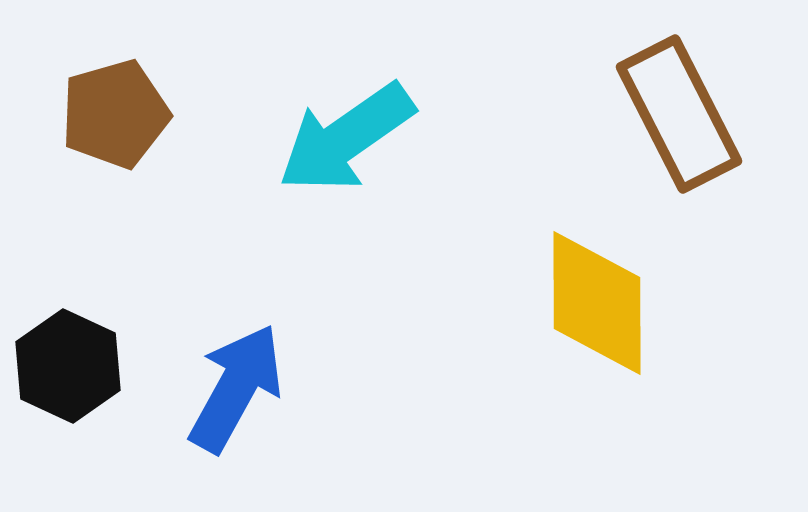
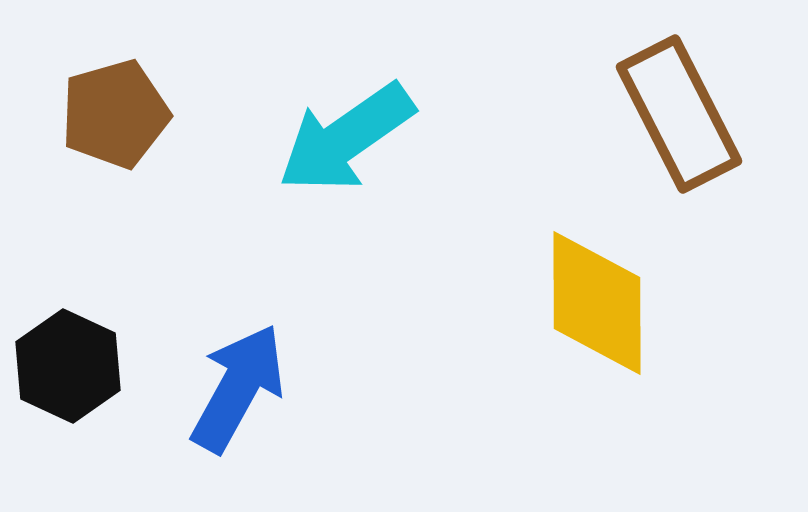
blue arrow: moved 2 px right
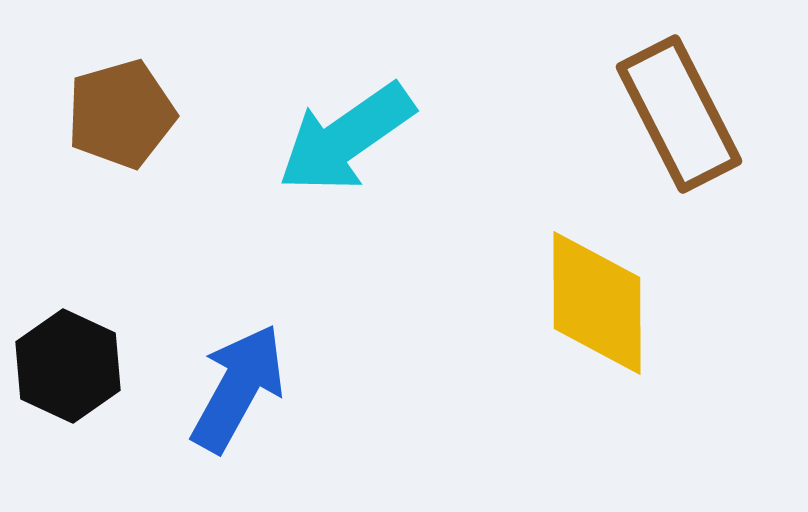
brown pentagon: moved 6 px right
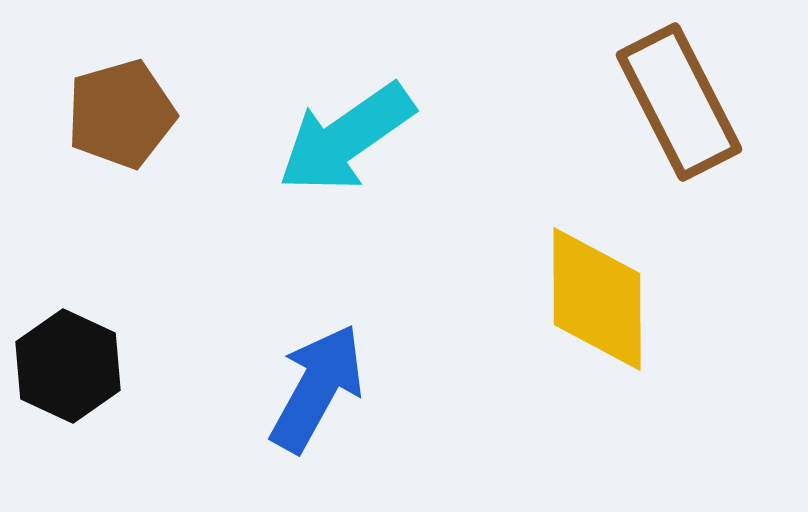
brown rectangle: moved 12 px up
yellow diamond: moved 4 px up
blue arrow: moved 79 px right
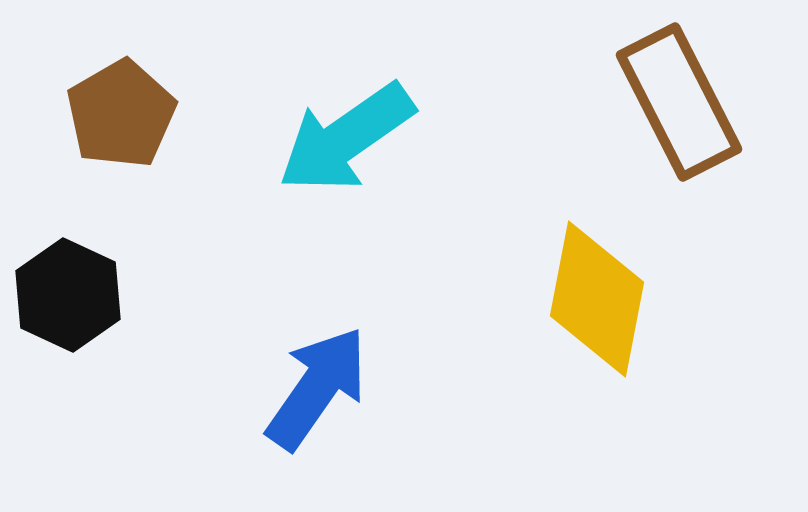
brown pentagon: rotated 14 degrees counterclockwise
yellow diamond: rotated 11 degrees clockwise
black hexagon: moved 71 px up
blue arrow: rotated 6 degrees clockwise
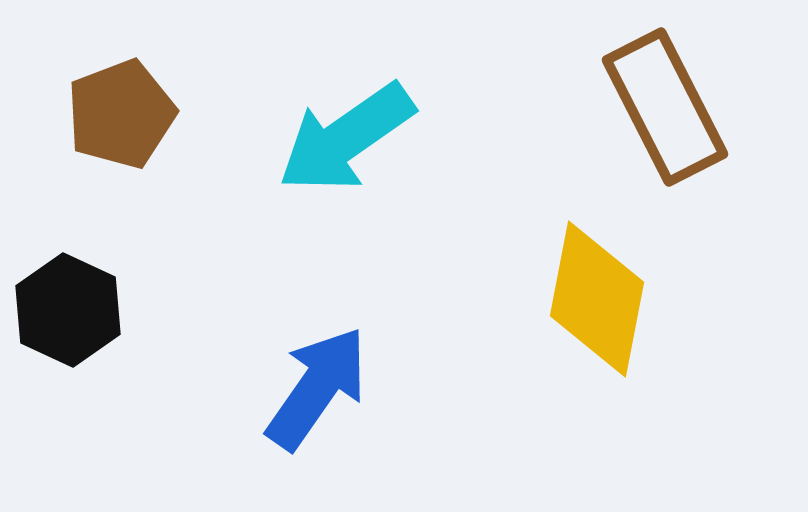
brown rectangle: moved 14 px left, 5 px down
brown pentagon: rotated 9 degrees clockwise
black hexagon: moved 15 px down
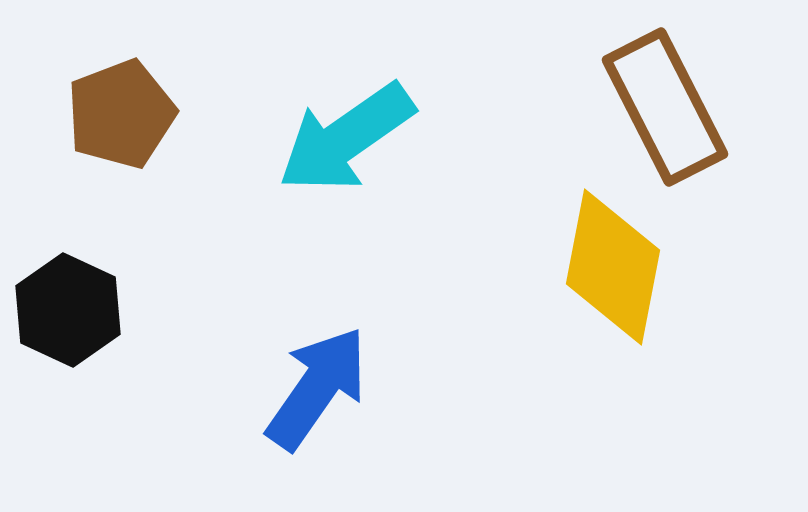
yellow diamond: moved 16 px right, 32 px up
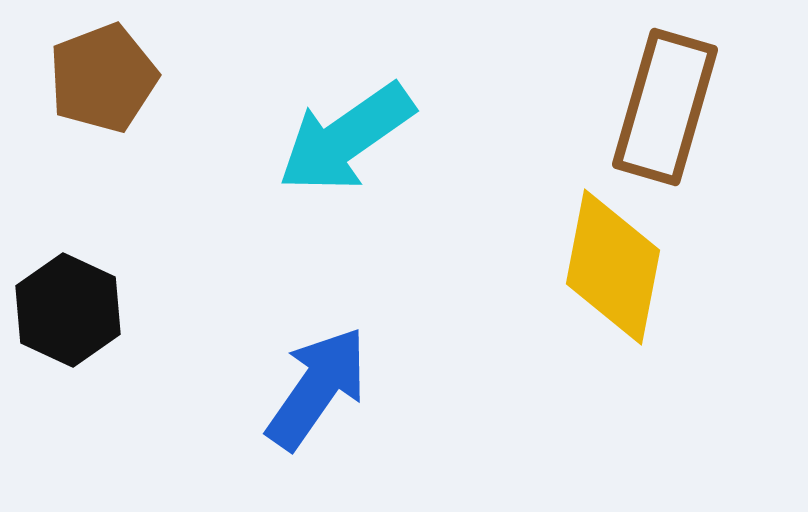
brown rectangle: rotated 43 degrees clockwise
brown pentagon: moved 18 px left, 36 px up
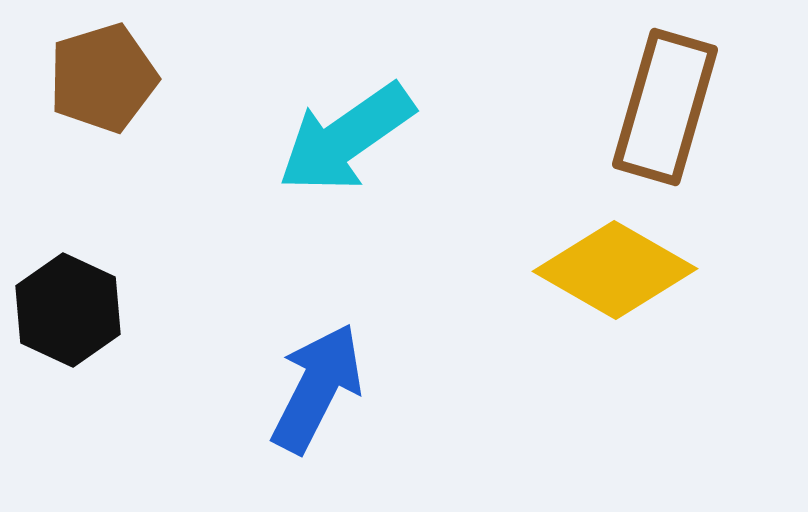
brown pentagon: rotated 4 degrees clockwise
yellow diamond: moved 2 px right, 3 px down; rotated 71 degrees counterclockwise
blue arrow: rotated 8 degrees counterclockwise
